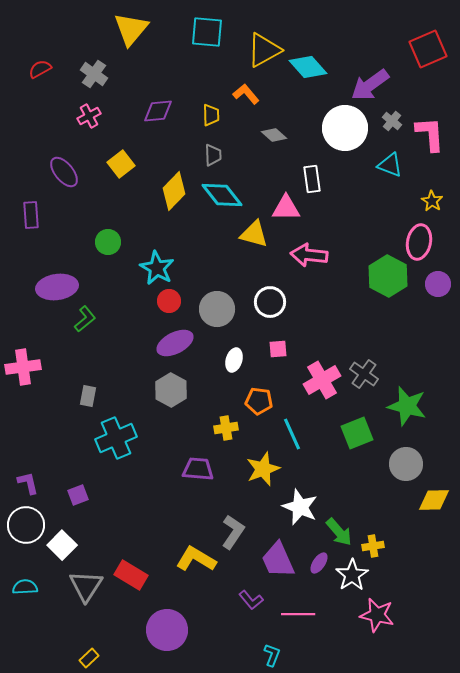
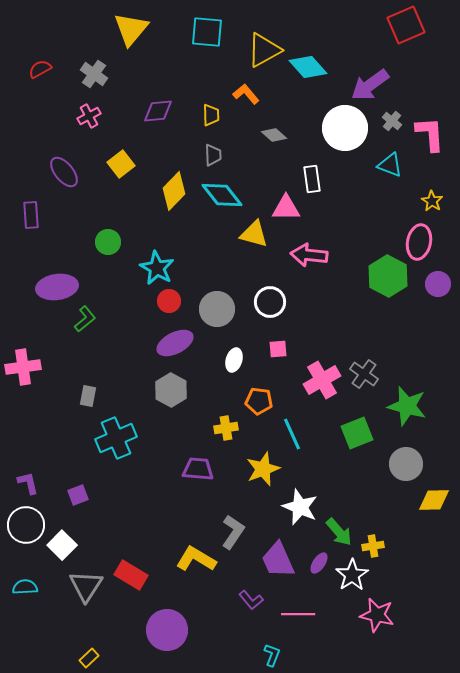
red square at (428, 49): moved 22 px left, 24 px up
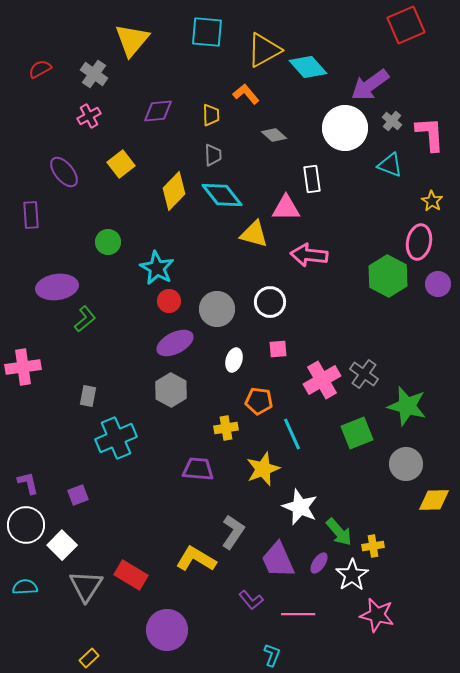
yellow triangle at (131, 29): moved 1 px right, 11 px down
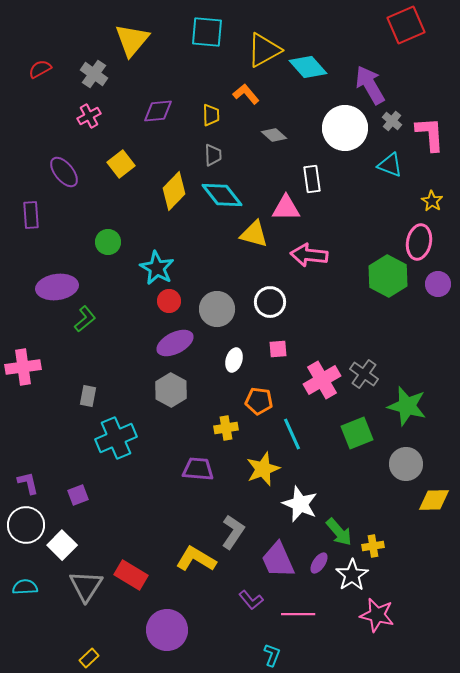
purple arrow at (370, 85): rotated 96 degrees clockwise
white star at (300, 507): moved 3 px up
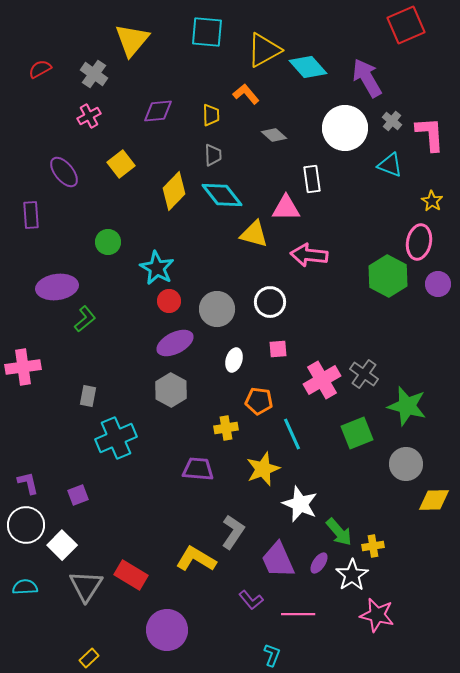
purple arrow at (370, 85): moved 3 px left, 7 px up
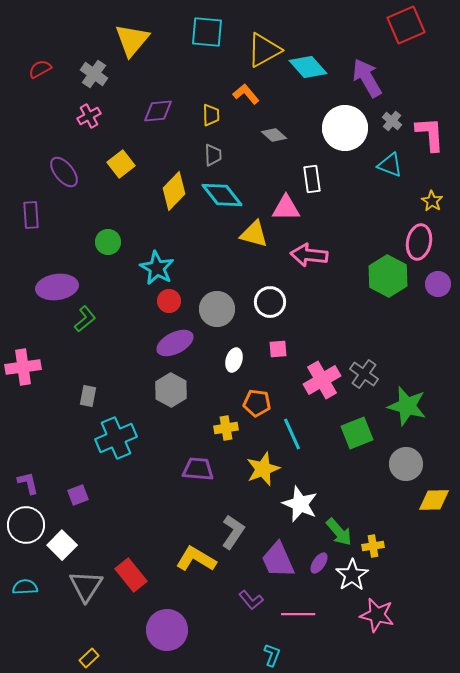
orange pentagon at (259, 401): moved 2 px left, 2 px down
red rectangle at (131, 575): rotated 20 degrees clockwise
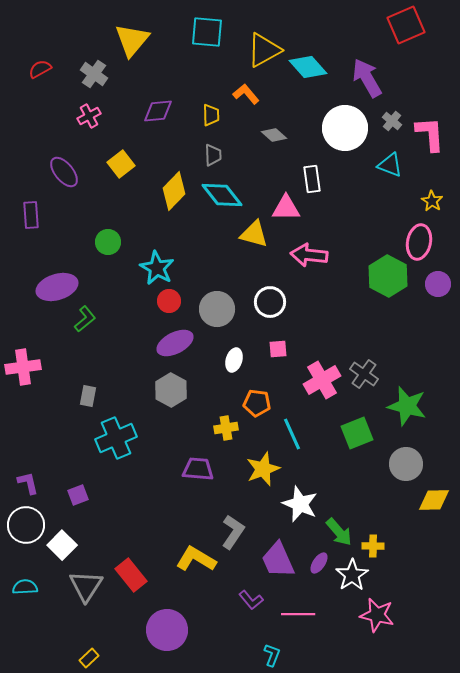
purple ellipse at (57, 287): rotated 9 degrees counterclockwise
yellow cross at (373, 546): rotated 10 degrees clockwise
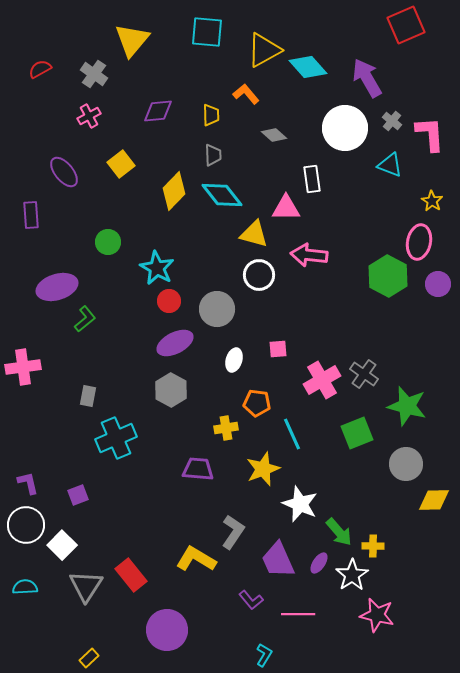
white circle at (270, 302): moved 11 px left, 27 px up
cyan L-shape at (272, 655): moved 8 px left; rotated 10 degrees clockwise
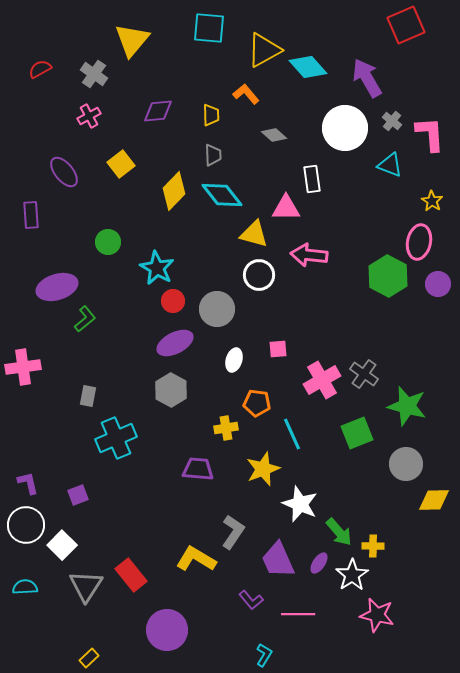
cyan square at (207, 32): moved 2 px right, 4 px up
red circle at (169, 301): moved 4 px right
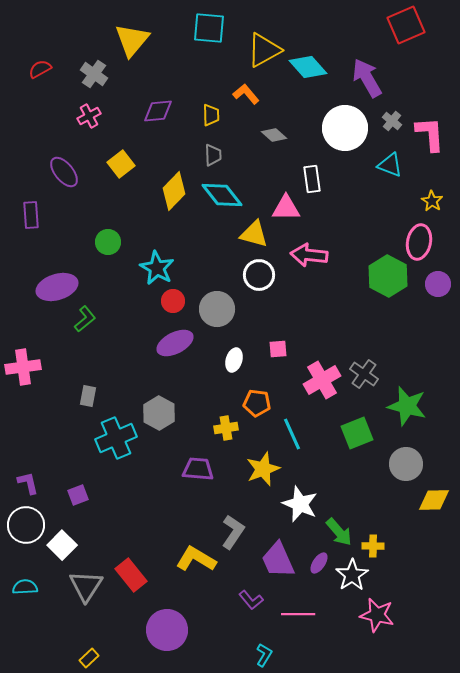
gray hexagon at (171, 390): moved 12 px left, 23 px down
